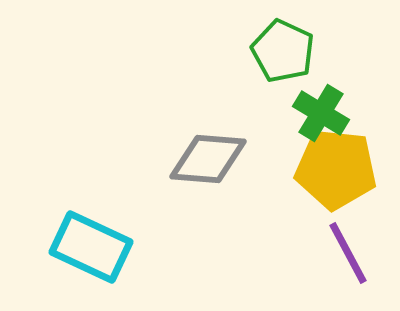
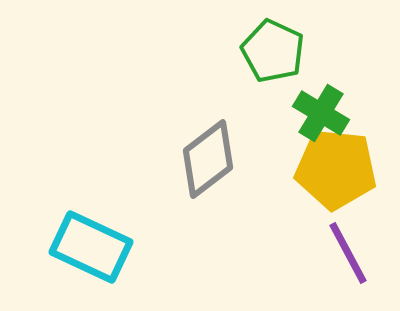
green pentagon: moved 10 px left
gray diamond: rotated 42 degrees counterclockwise
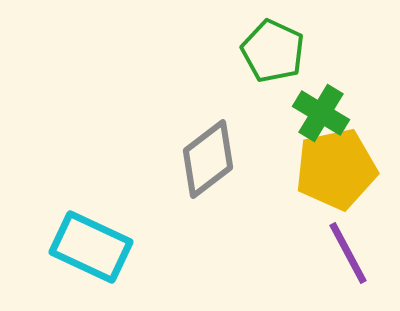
yellow pentagon: rotated 18 degrees counterclockwise
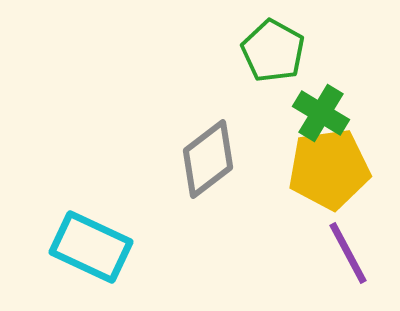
green pentagon: rotated 4 degrees clockwise
yellow pentagon: moved 7 px left; rotated 4 degrees clockwise
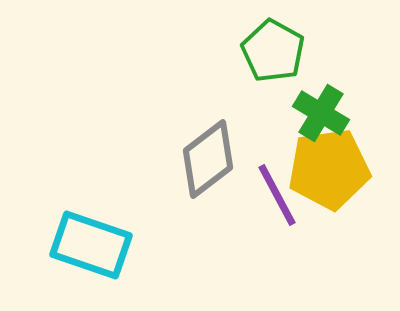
cyan rectangle: moved 2 px up; rotated 6 degrees counterclockwise
purple line: moved 71 px left, 58 px up
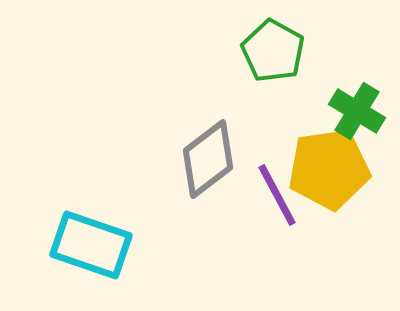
green cross: moved 36 px right, 2 px up
